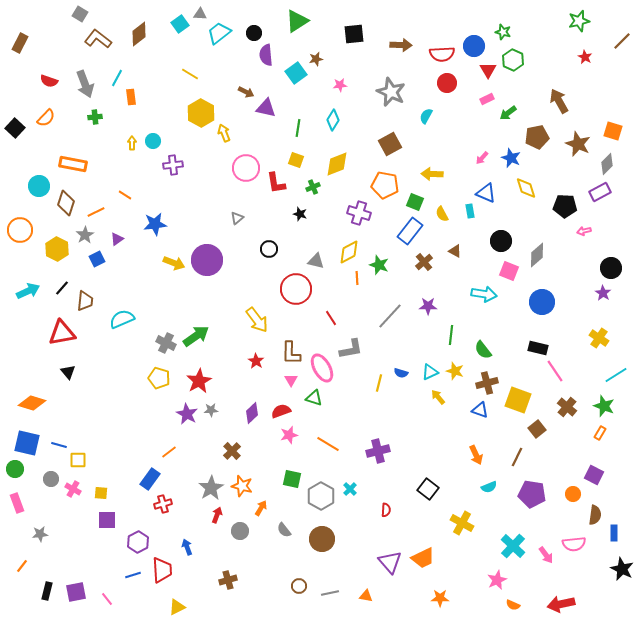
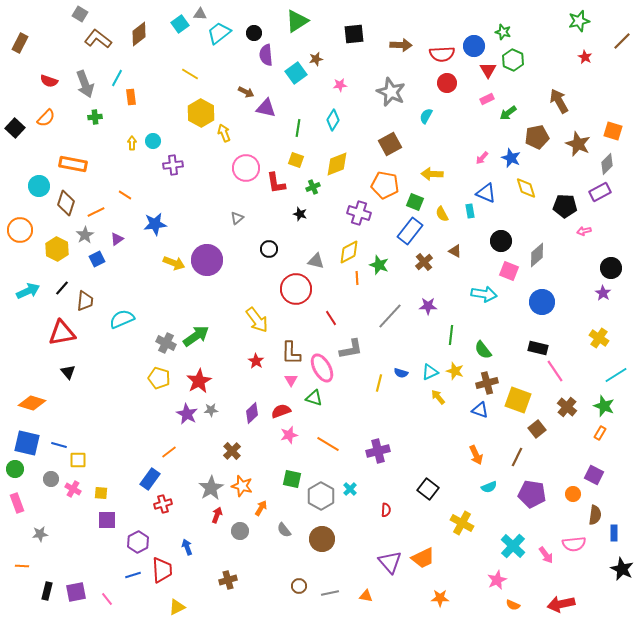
orange line at (22, 566): rotated 56 degrees clockwise
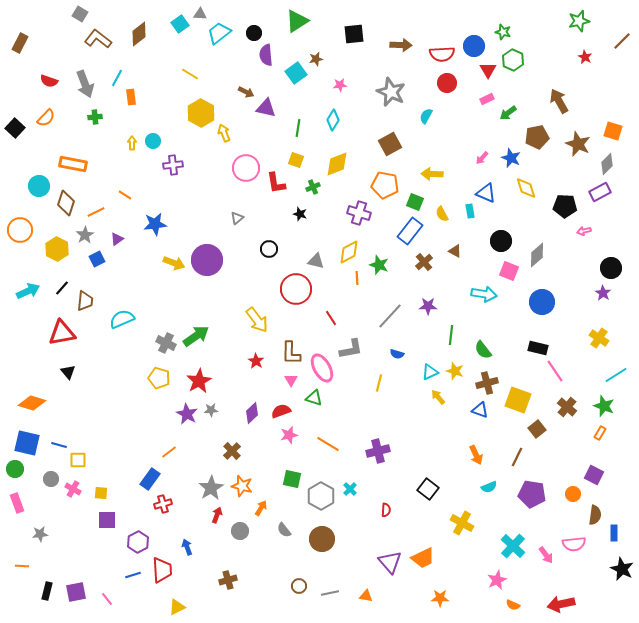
blue semicircle at (401, 373): moved 4 px left, 19 px up
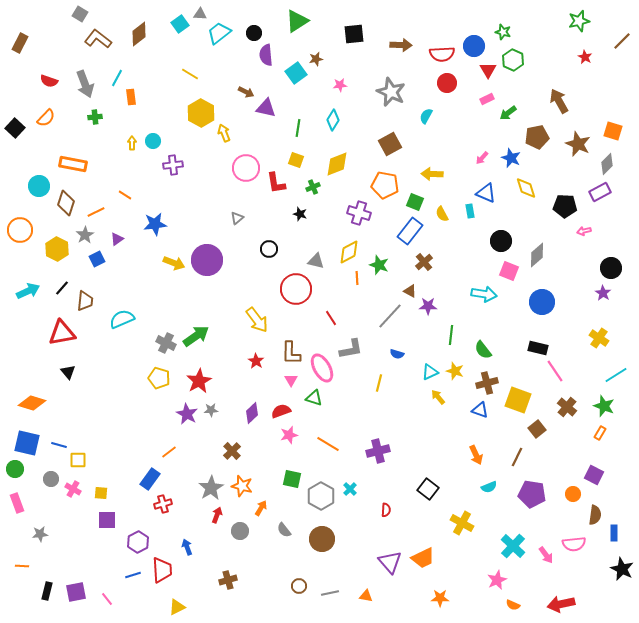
brown triangle at (455, 251): moved 45 px left, 40 px down
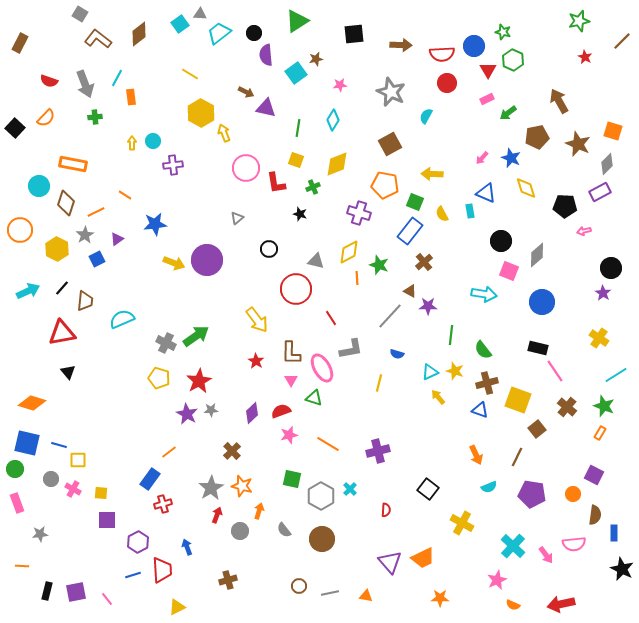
orange arrow at (261, 508): moved 2 px left, 3 px down; rotated 14 degrees counterclockwise
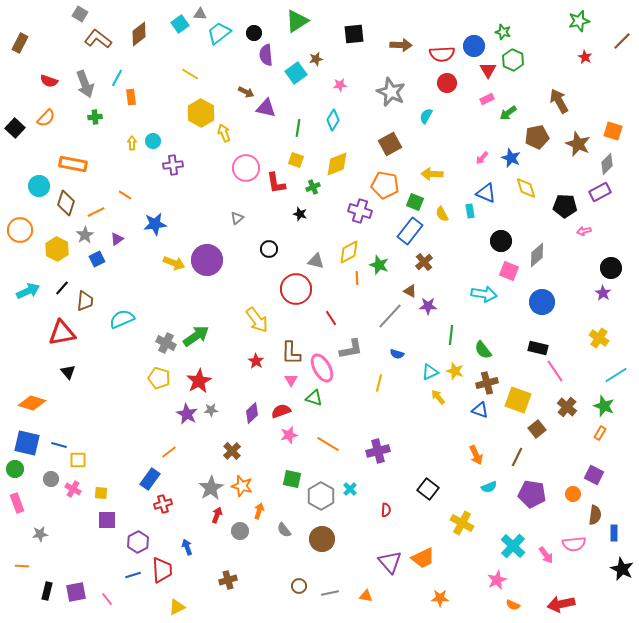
purple cross at (359, 213): moved 1 px right, 2 px up
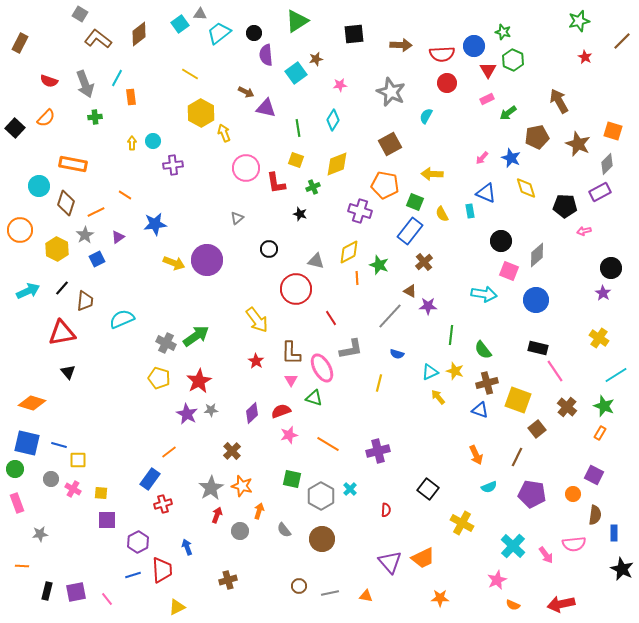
green line at (298, 128): rotated 18 degrees counterclockwise
purple triangle at (117, 239): moved 1 px right, 2 px up
blue circle at (542, 302): moved 6 px left, 2 px up
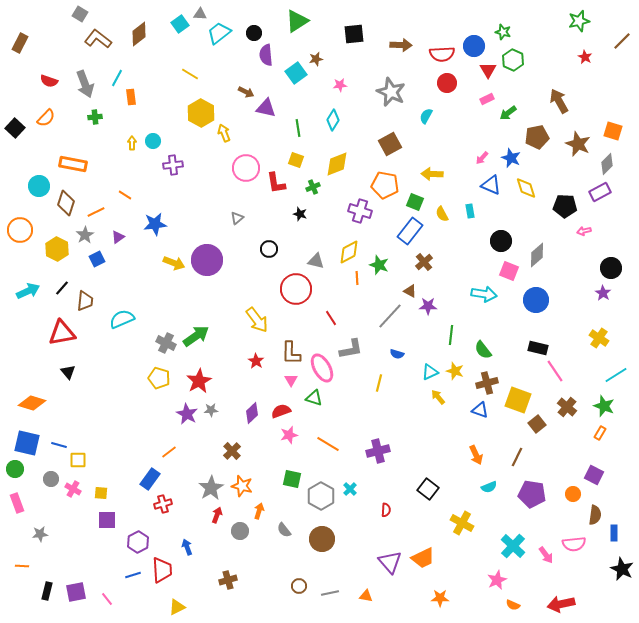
blue triangle at (486, 193): moved 5 px right, 8 px up
brown square at (537, 429): moved 5 px up
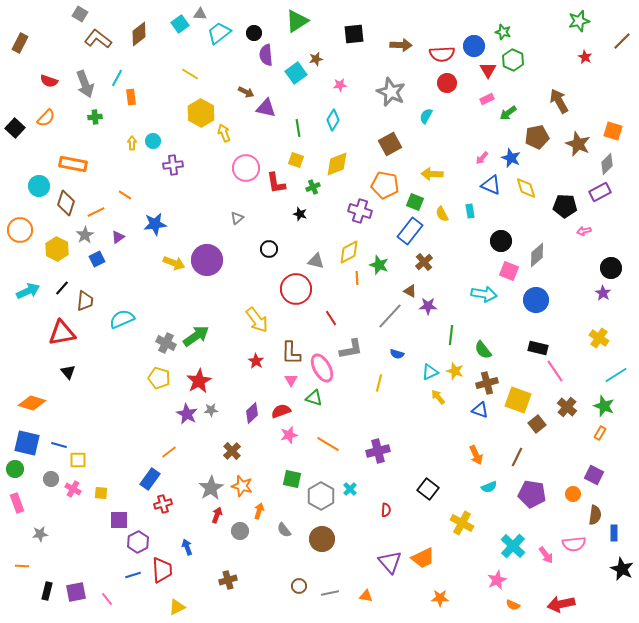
purple square at (107, 520): moved 12 px right
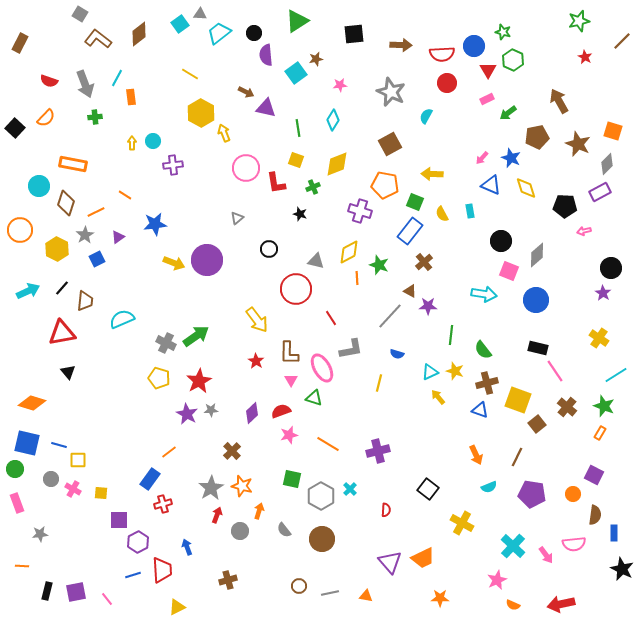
brown L-shape at (291, 353): moved 2 px left
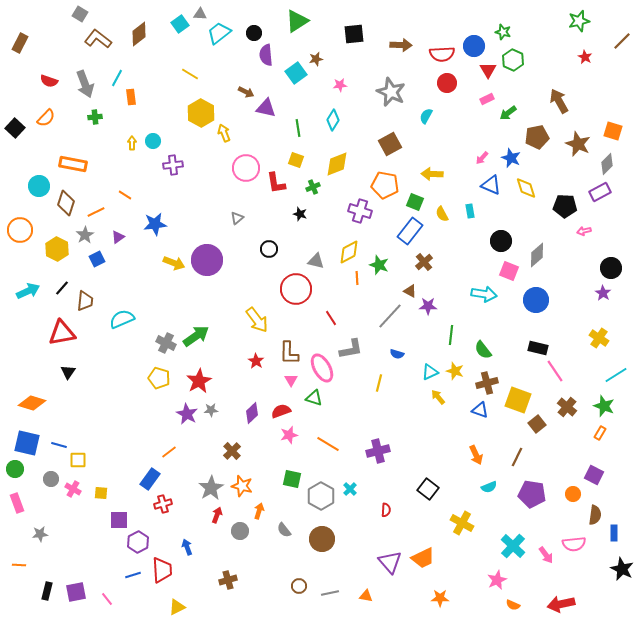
black triangle at (68, 372): rotated 14 degrees clockwise
orange line at (22, 566): moved 3 px left, 1 px up
